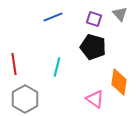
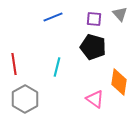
purple square: rotated 14 degrees counterclockwise
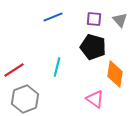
gray triangle: moved 6 px down
red line: moved 6 px down; rotated 65 degrees clockwise
orange diamond: moved 4 px left, 8 px up
gray hexagon: rotated 8 degrees clockwise
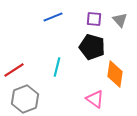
black pentagon: moved 1 px left
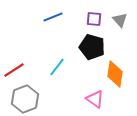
cyan line: rotated 24 degrees clockwise
